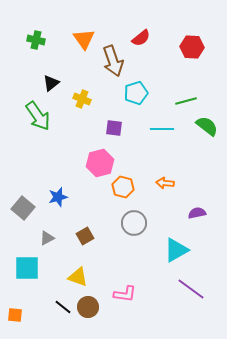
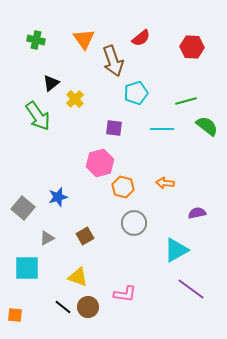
yellow cross: moved 7 px left; rotated 24 degrees clockwise
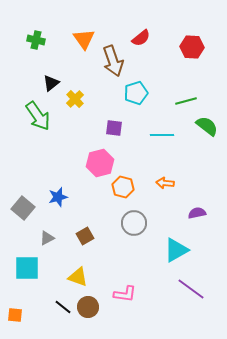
cyan line: moved 6 px down
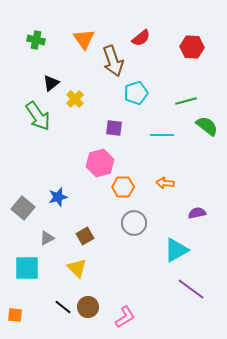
orange hexagon: rotated 15 degrees counterclockwise
yellow triangle: moved 1 px left, 9 px up; rotated 25 degrees clockwise
pink L-shape: moved 23 px down; rotated 40 degrees counterclockwise
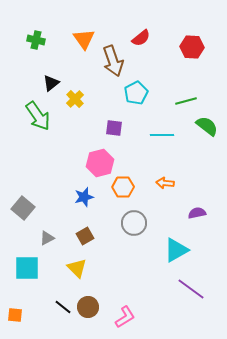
cyan pentagon: rotated 10 degrees counterclockwise
blue star: moved 26 px right
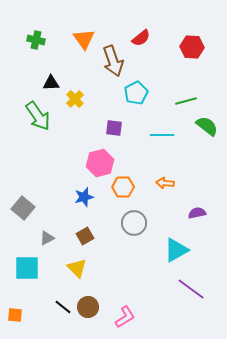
black triangle: rotated 36 degrees clockwise
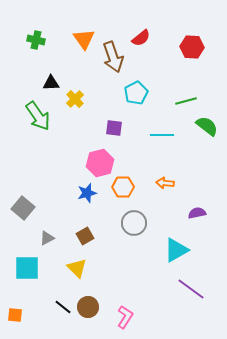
brown arrow: moved 4 px up
blue star: moved 3 px right, 4 px up
pink L-shape: rotated 25 degrees counterclockwise
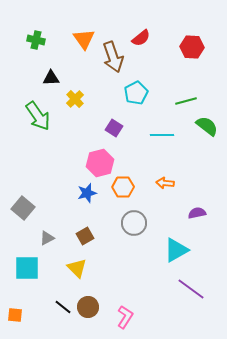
black triangle: moved 5 px up
purple square: rotated 24 degrees clockwise
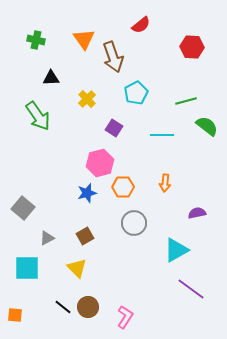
red semicircle: moved 13 px up
yellow cross: moved 12 px right
orange arrow: rotated 90 degrees counterclockwise
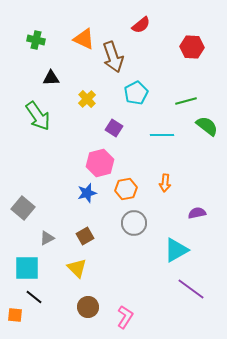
orange triangle: rotated 30 degrees counterclockwise
orange hexagon: moved 3 px right, 2 px down; rotated 10 degrees counterclockwise
black line: moved 29 px left, 10 px up
